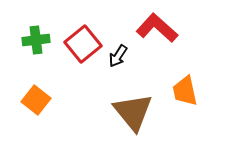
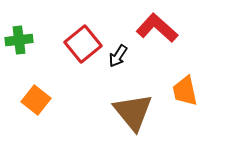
green cross: moved 17 px left
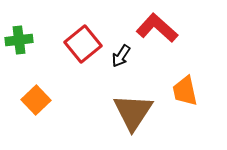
black arrow: moved 3 px right
orange square: rotated 8 degrees clockwise
brown triangle: rotated 12 degrees clockwise
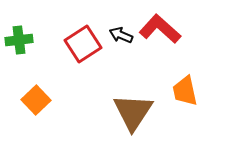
red L-shape: moved 3 px right, 1 px down
red square: rotated 6 degrees clockwise
black arrow: moved 21 px up; rotated 80 degrees clockwise
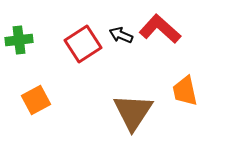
orange square: rotated 16 degrees clockwise
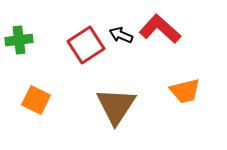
red square: moved 3 px right, 1 px down
orange trapezoid: rotated 92 degrees counterclockwise
orange square: rotated 36 degrees counterclockwise
brown triangle: moved 17 px left, 6 px up
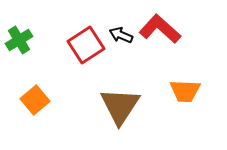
green cross: rotated 24 degrees counterclockwise
orange trapezoid: rotated 16 degrees clockwise
orange square: moved 1 px left; rotated 24 degrees clockwise
brown triangle: moved 4 px right
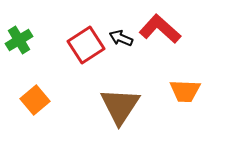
black arrow: moved 3 px down
